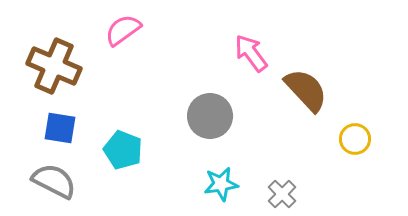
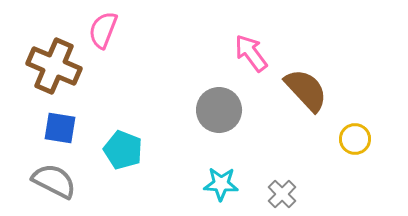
pink semicircle: moved 20 px left; rotated 33 degrees counterclockwise
gray circle: moved 9 px right, 6 px up
cyan star: rotated 12 degrees clockwise
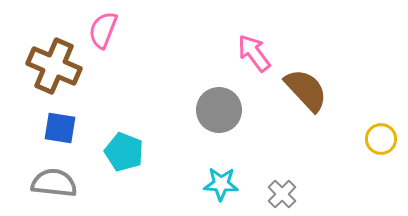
pink arrow: moved 3 px right
yellow circle: moved 26 px right
cyan pentagon: moved 1 px right, 2 px down
gray semicircle: moved 2 px down; rotated 21 degrees counterclockwise
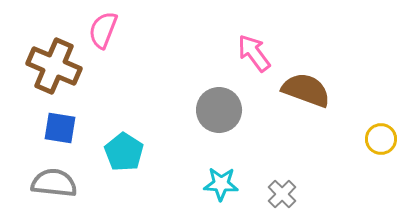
brown semicircle: rotated 27 degrees counterclockwise
cyan pentagon: rotated 12 degrees clockwise
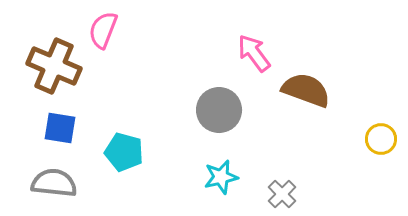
cyan pentagon: rotated 18 degrees counterclockwise
cyan star: moved 7 px up; rotated 16 degrees counterclockwise
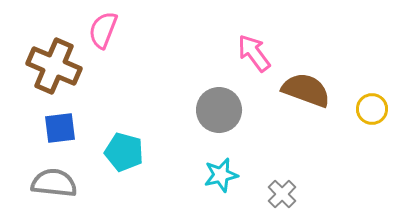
blue square: rotated 16 degrees counterclockwise
yellow circle: moved 9 px left, 30 px up
cyan star: moved 2 px up
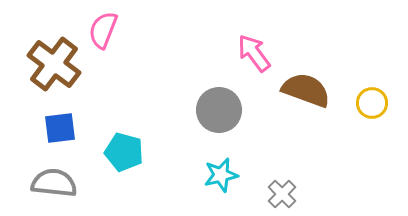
brown cross: moved 2 px up; rotated 14 degrees clockwise
yellow circle: moved 6 px up
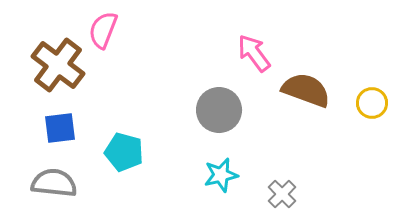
brown cross: moved 4 px right, 1 px down
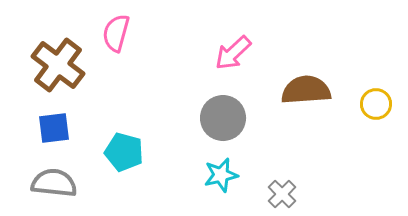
pink semicircle: moved 13 px right, 3 px down; rotated 6 degrees counterclockwise
pink arrow: moved 21 px left; rotated 96 degrees counterclockwise
brown semicircle: rotated 24 degrees counterclockwise
yellow circle: moved 4 px right, 1 px down
gray circle: moved 4 px right, 8 px down
blue square: moved 6 px left
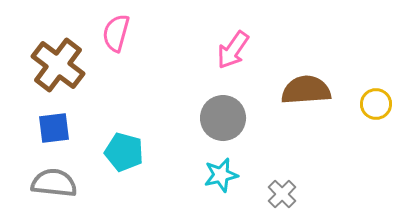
pink arrow: moved 3 px up; rotated 12 degrees counterclockwise
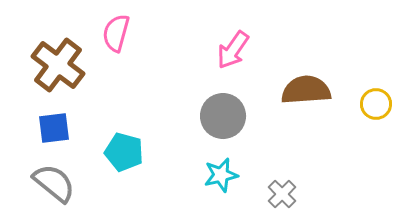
gray circle: moved 2 px up
gray semicircle: rotated 33 degrees clockwise
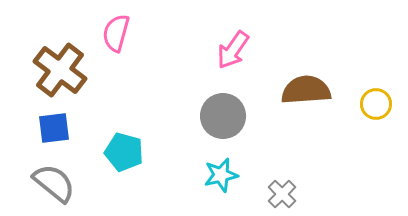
brown cross: moved 2 px right, 5 px down
